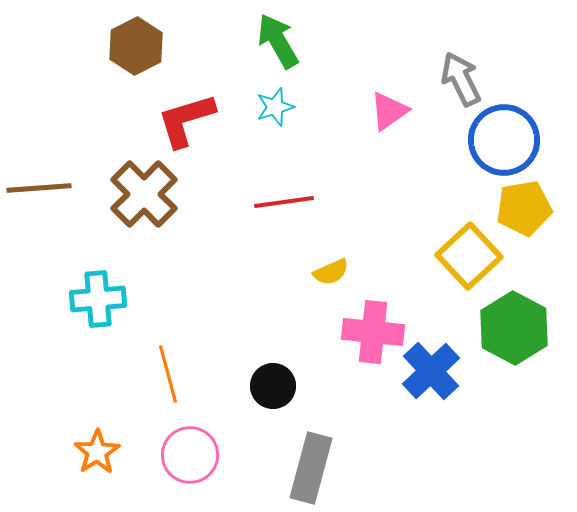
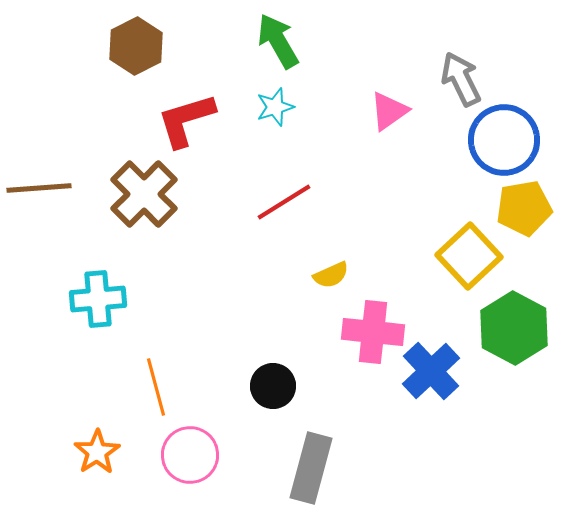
red line: rotated 24 degrees counterclockwise
yellow semicircle: moved 3 px down
orange line: moved 12 px left, 13 px down
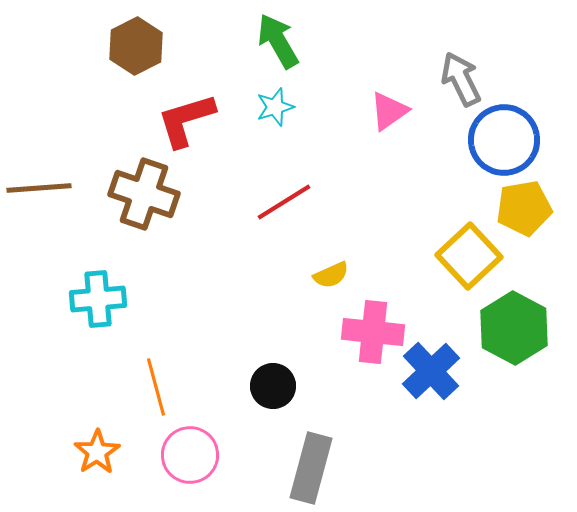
brown cross: rotated 26 degrees counterclockwise
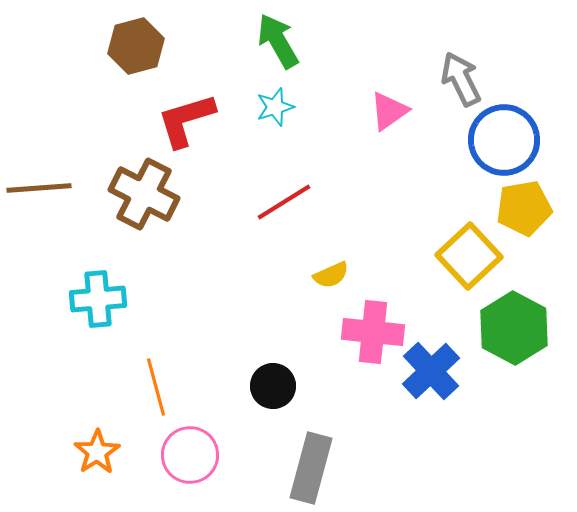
brown hexagon: rotated 12 degrees clockwise
brown cross: rotated 8 degrees clockwise
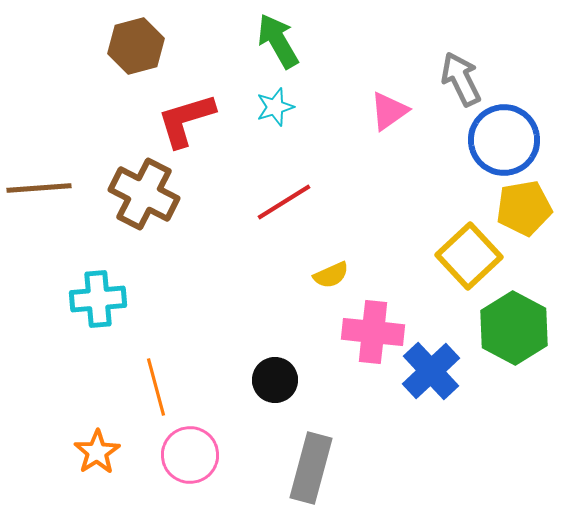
black circle: moved 2 px right, 6 px up
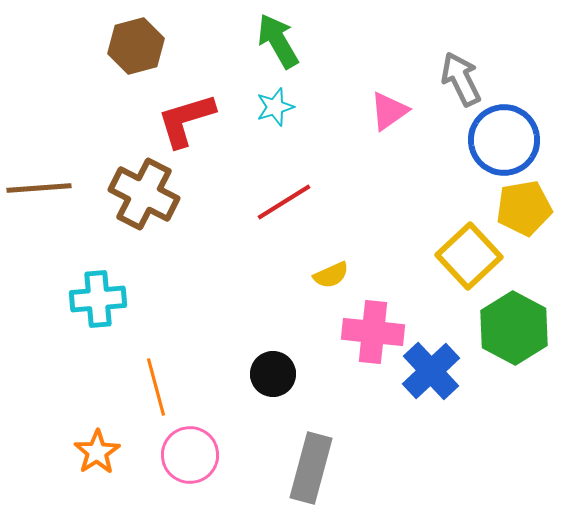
black circle: moved 2 px left, 6 px up
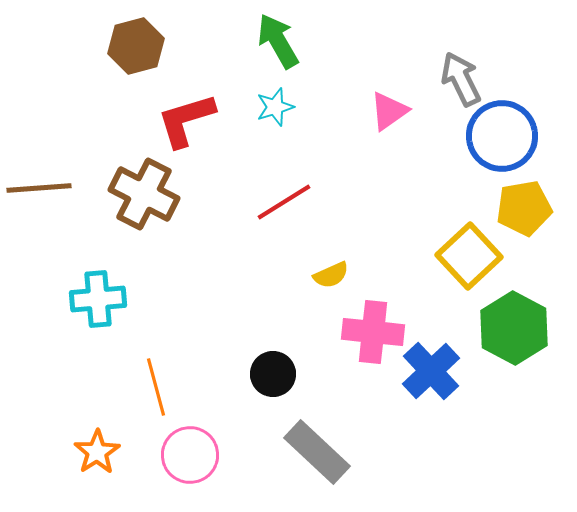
blue circle: moved 2 px left, 4 px up
gray rectangle: moved 6 px right, 16 px up; rotated 62 degrees counterclockwise
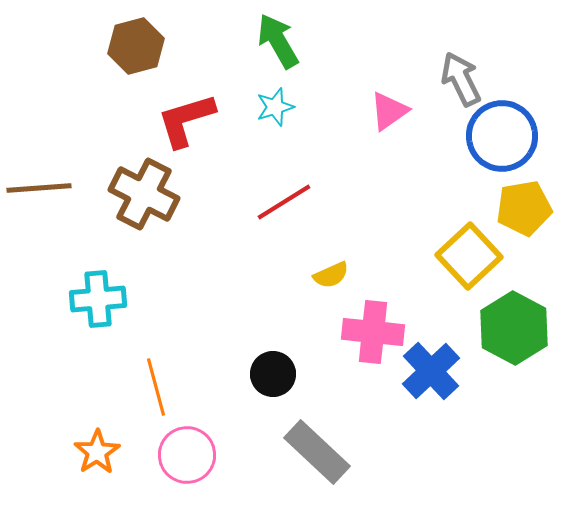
pink circle: moved 3 px left
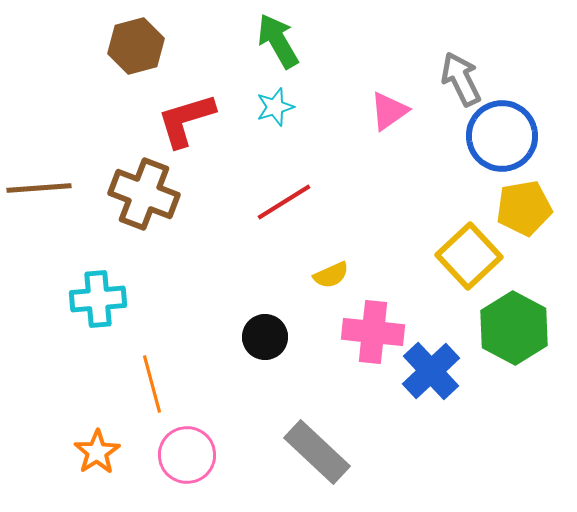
brown cross: rotated 6 degrees counterclockwise
black circle: moved 8 px left, 37 px up
orange line: moved 4 px left, 3 px up
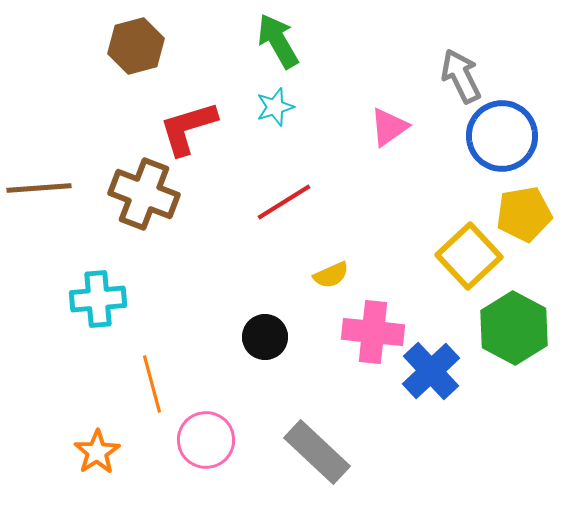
gray arrow: moved 3 px up
pink triangle: moved 16 px down
red L-shape: moved 2 px right, 8 px down
yellow pentagon: moved 6 px down
pink circle: moved 19 px right, 15 px up
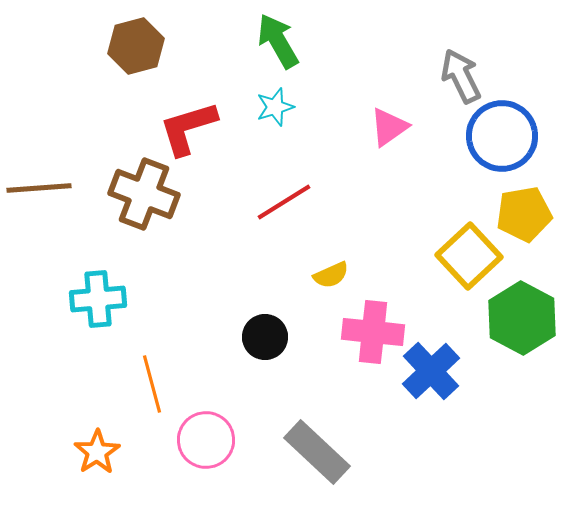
green hexagon: moved 8 px right, 10 px up
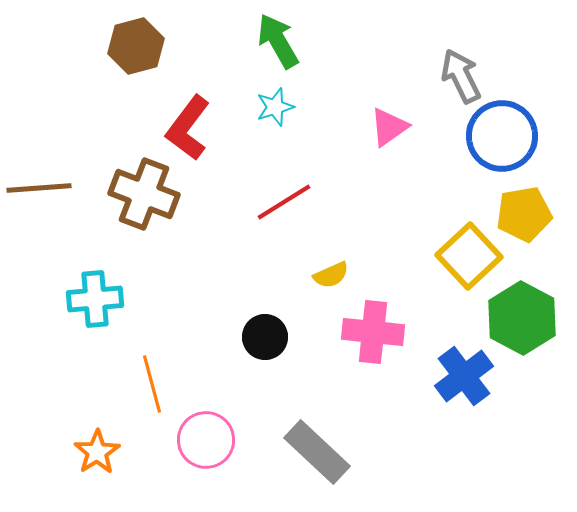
red L-shape: rotated 36 degrees counterclockwise
cyan cross: moved 3 px left
blue cross: moved 33 px right, 5 px down; rotated 6 degrees clockwise
